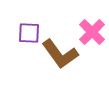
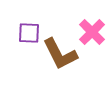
brown L-shape: rotated 9 degrees clockwise
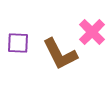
purple square: moved 11 px left, 10 px down
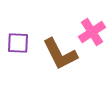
pink cross: rotated 12 degrees clockwise
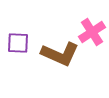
brown L-shape: rotated 39 degrees counterclockwise
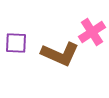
purple square: moved 2 px left
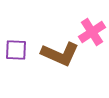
purple square: moved 7 px down
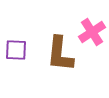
brown L-shape: rotated 72 degrees clockwise
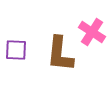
pink cross: rotated 24 degrees counterclockwise
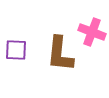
pink cross: rotated 12 degrees counterclockwise
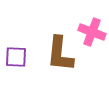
purple square: moved 7 px down
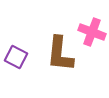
purple square: rotated 25 degrees clockwise
